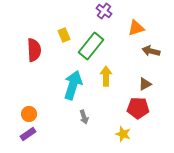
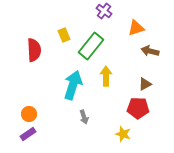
brown arrow: moved 1 px left
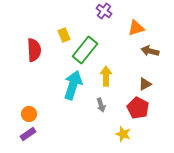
green rectangle: moved 6 px left, 4 px down
red pentagon: rotated 25 degrees clockwise
gray arrow: moved 17 px right, 12 px up
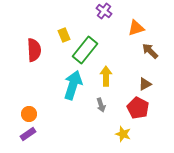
brown arrow: rotated 30 degrees clockwise
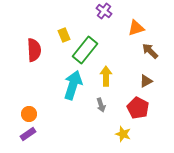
brown triangle: moved 1 px right, 3 px up
